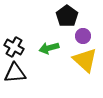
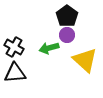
purple circle: moved 16 px left, 1 px up
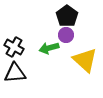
purple circle: moved 1 px left
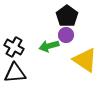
green arrow: moved 2 px up
yellow triangle: rotated 8 degrees counterclockwise
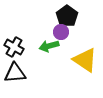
purple circle: moved 5 px left, 3 px up
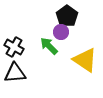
green arrow: rotated 60 degrees clockwise
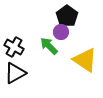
black triangle: rotated 25 degrees counterclockwise
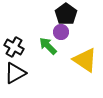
black pentagon: moved 1 px left, 2 px up
green arrow: moved 1 px left
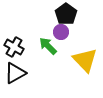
yellow triangle: rotated 12 degrees clockwise
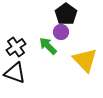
black cross: moved 2 px right; rotated 24 degrees clockwise
black triangle: rotated 50 degrees clockwise
